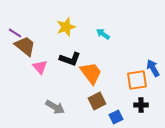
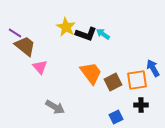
yellow star: rotated 24 degrees counterclockwise
black L-shape: moved 16 px right, 25 px up
brown square: moved 16 px right, 19 px up
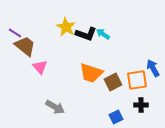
orange trapezoid: rotated 145 degrees clockwise
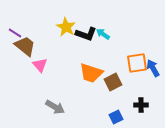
pink triangle: moved 2 px up
orange square: moved 17 px up
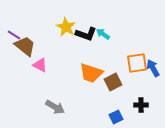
purple line: moved 1 px left, 2 px down
pink triangle: rotated 21 degrees counterclockwise
